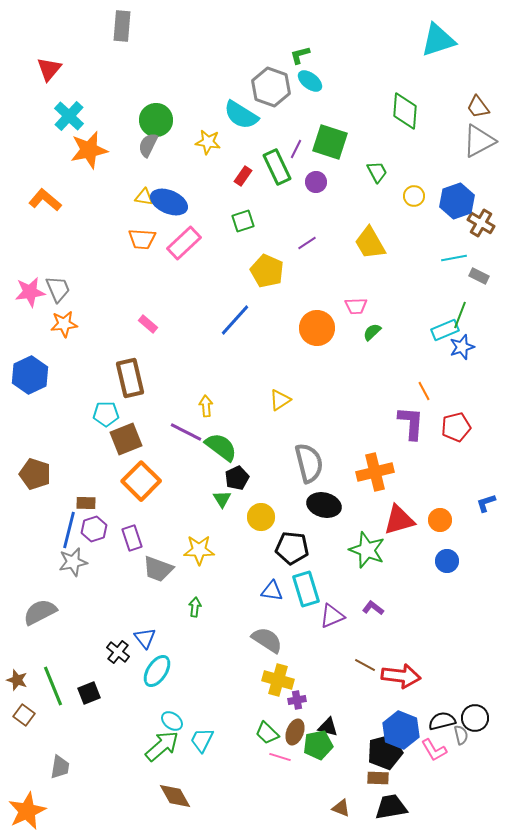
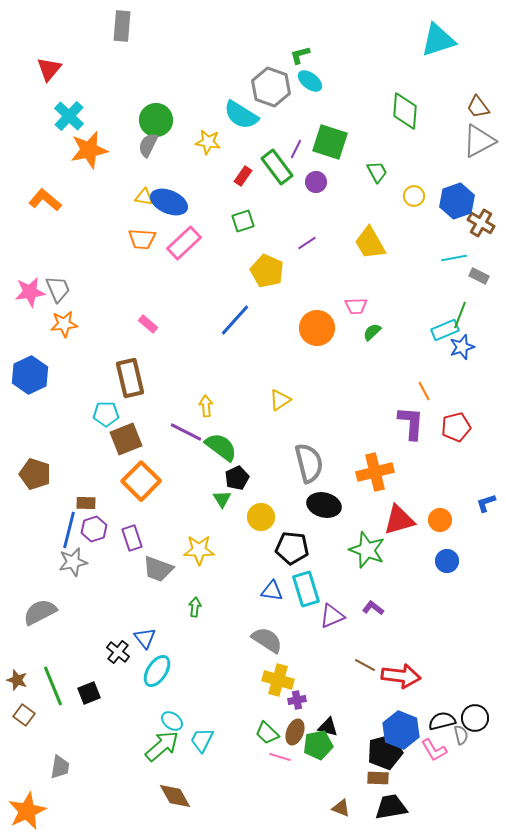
green rectangle at (277, 167): rotated 12 degrees counterclockwise
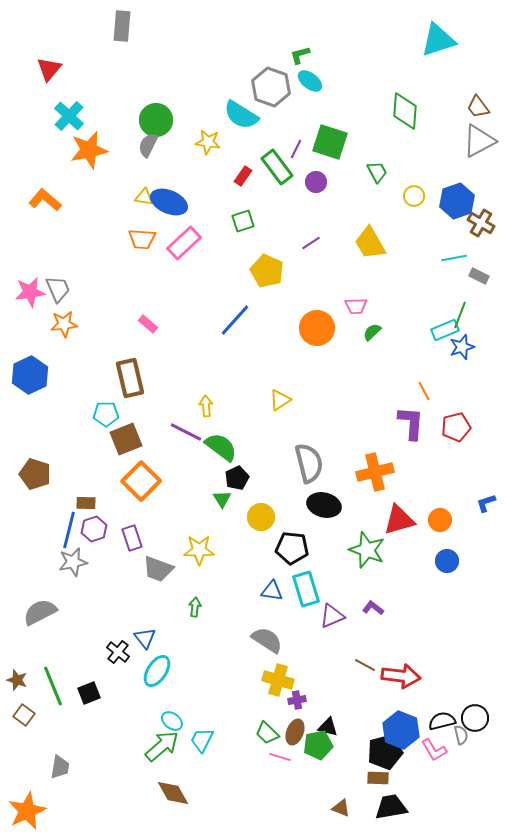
purple line at (307, 243): moved 4 px right
brown diamond at (175, 796): moved 2 px left, 3 px up
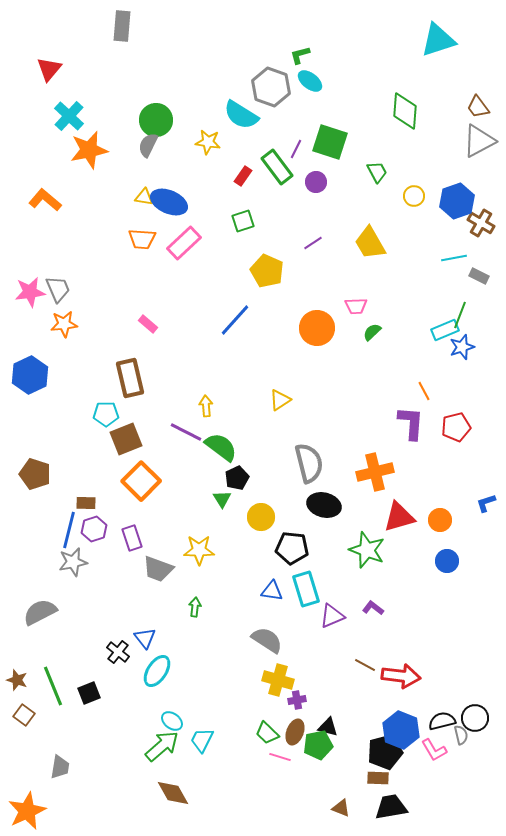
purple line at (311, 243): moved 2 px right
red triangle at (399, 520): moved 3 px up
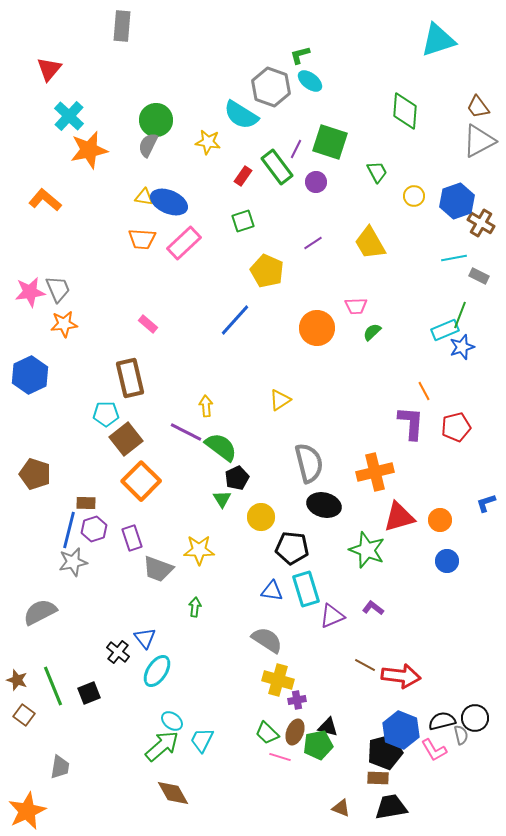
brown square at (126, 439): rotated 16 degrees counterclockwise
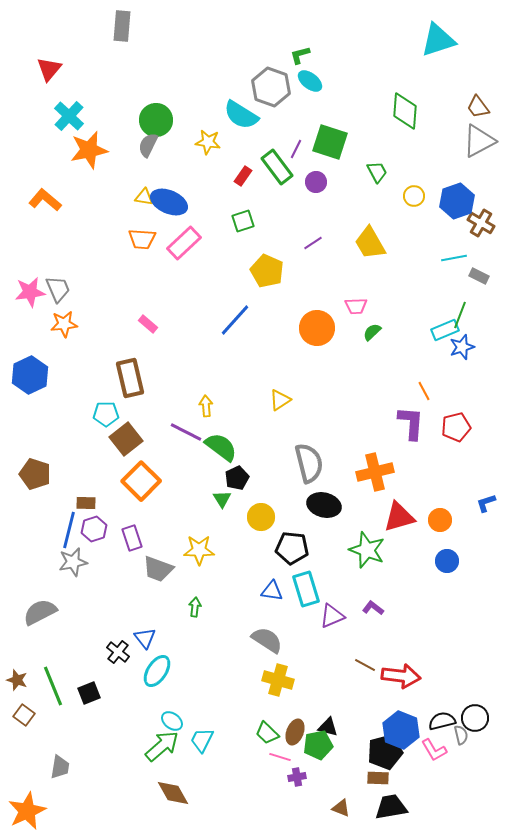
purple cross at (297, 700): moved 77 px down
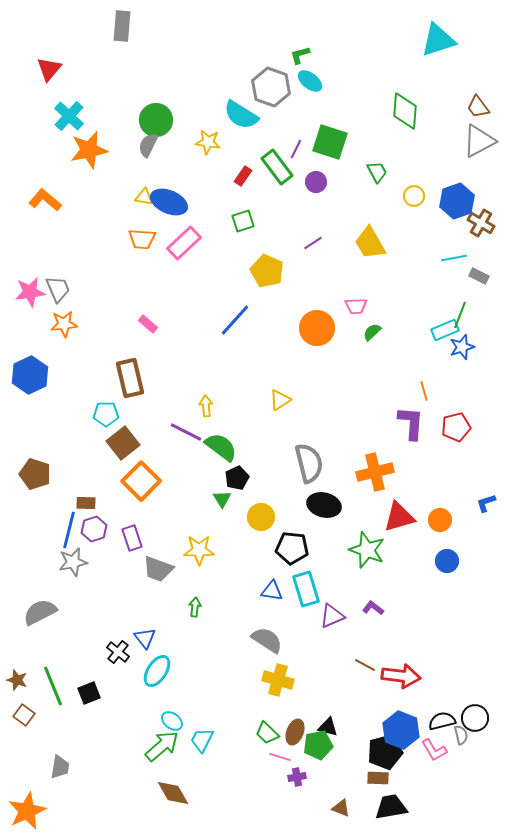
orange line at (424, 391): rotated 12 degrees clockwise
brown square at (126, 439): moved 3 px left, 4 px down
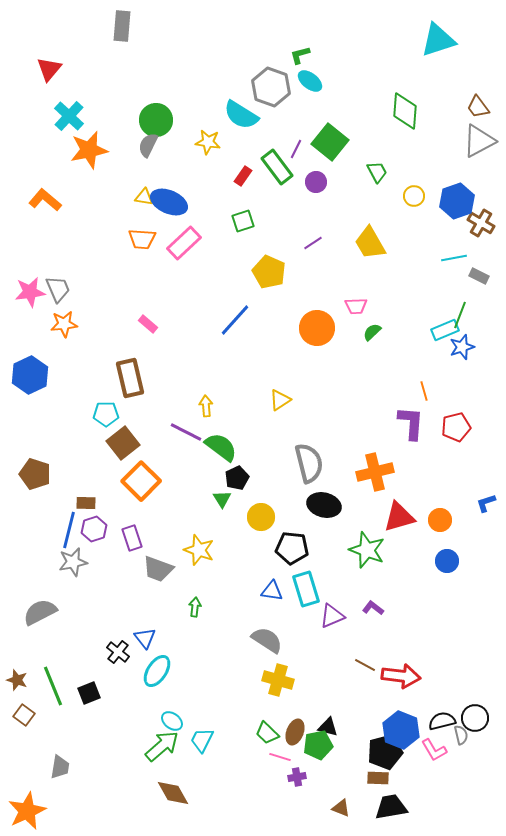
green square at (330, 142): rotated 21 degrees clockwise
yellow pentagon at (267, 271): moved 2 px right, 1 px down
yellow star at (199, 550): rotated 20 degrees clockwise
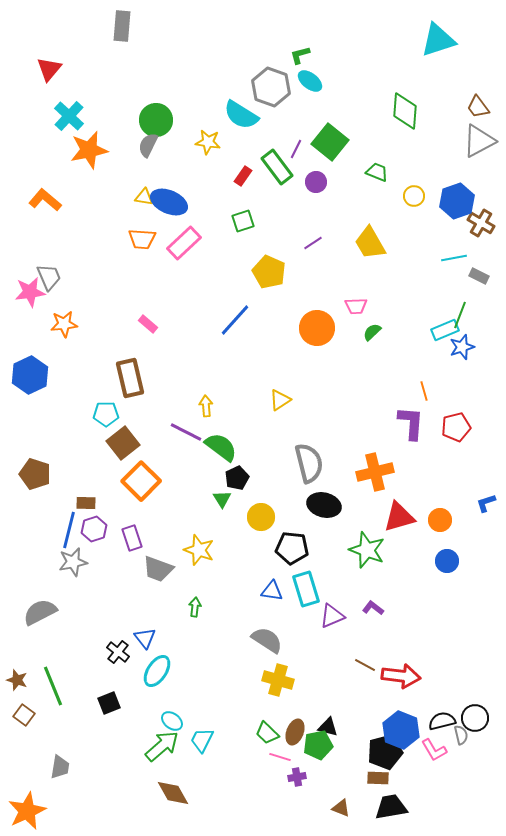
green trapezoid at (377, 172): rotated 40 degrees counterclockwise
gray trapezoid at (58, 289): moved 9 px left, 12 px up
black square at (89, 693): moved 20 px right, 10 px down
